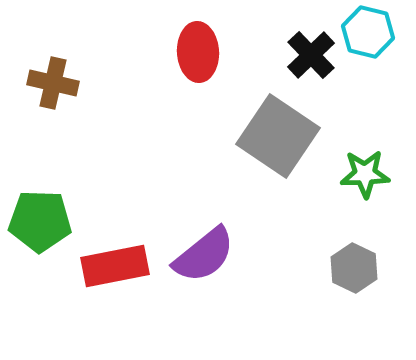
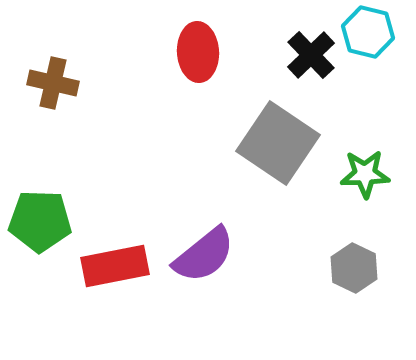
gray square: moved 7 px down
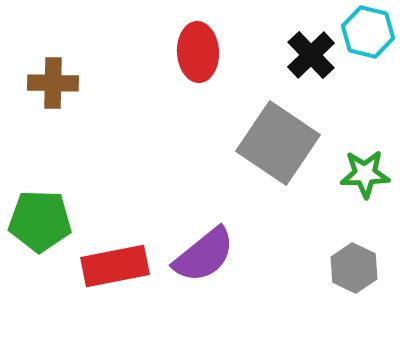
brown cross: rotated 12 degrees counterclockwise
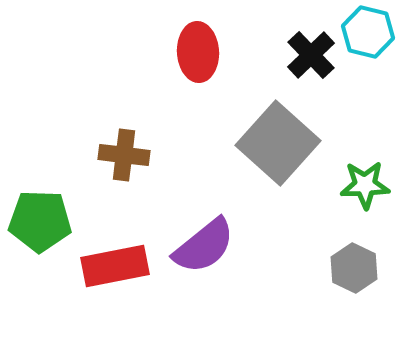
brown cross: moved 71 px right, 72 px down; rotated 6 degrees clockwise
gray square: rotated 8 degrees clockwise
green star: moved 11 px down
purple semicircle: moved 9 px up
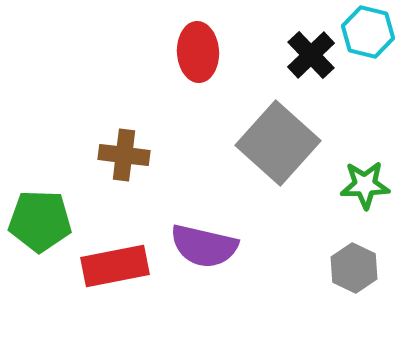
purple semicircle: rotated 52 degrees clockwise
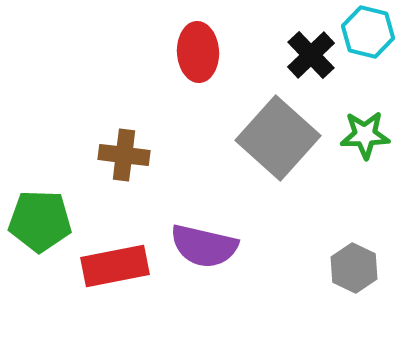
gray square: moved 5 px up
green star: moved 50 px up
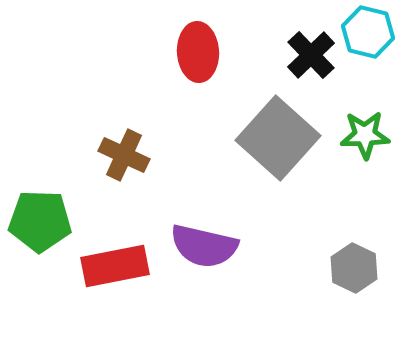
brown cross: rotated 18 degrees clockwise
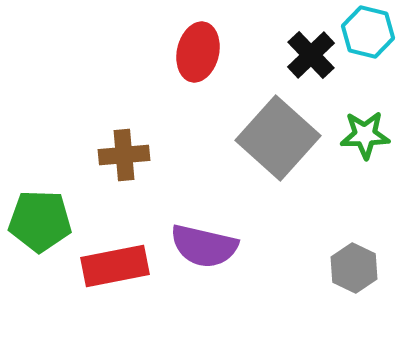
red ellipse: rotated 16 degrees clockwise
brown cross: rotated 30 degrees counterclockwise
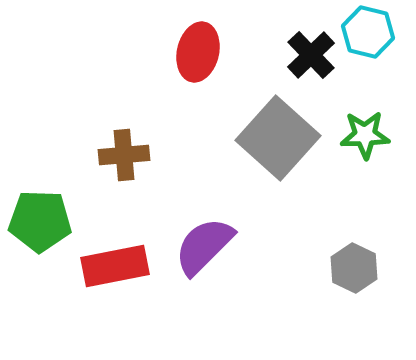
purple semicircle: rotated 122 degrees clockwise
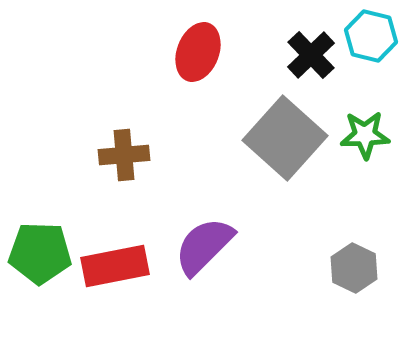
cyan hexagon: moved 3 px right, 4 px down
red ellipse: rotated 8 degrees clockwise
gray square: moved 7 px right
green pentagon: moved 32 px down
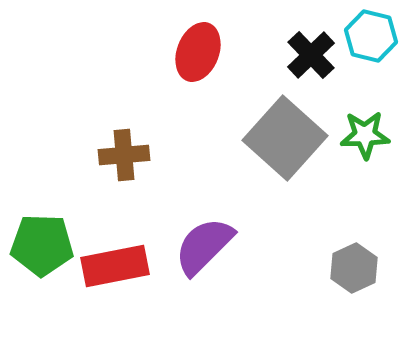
green pentagon: moved 2 px right, 8 px up
gray hexagon: rotated 9 degrees clockwise
